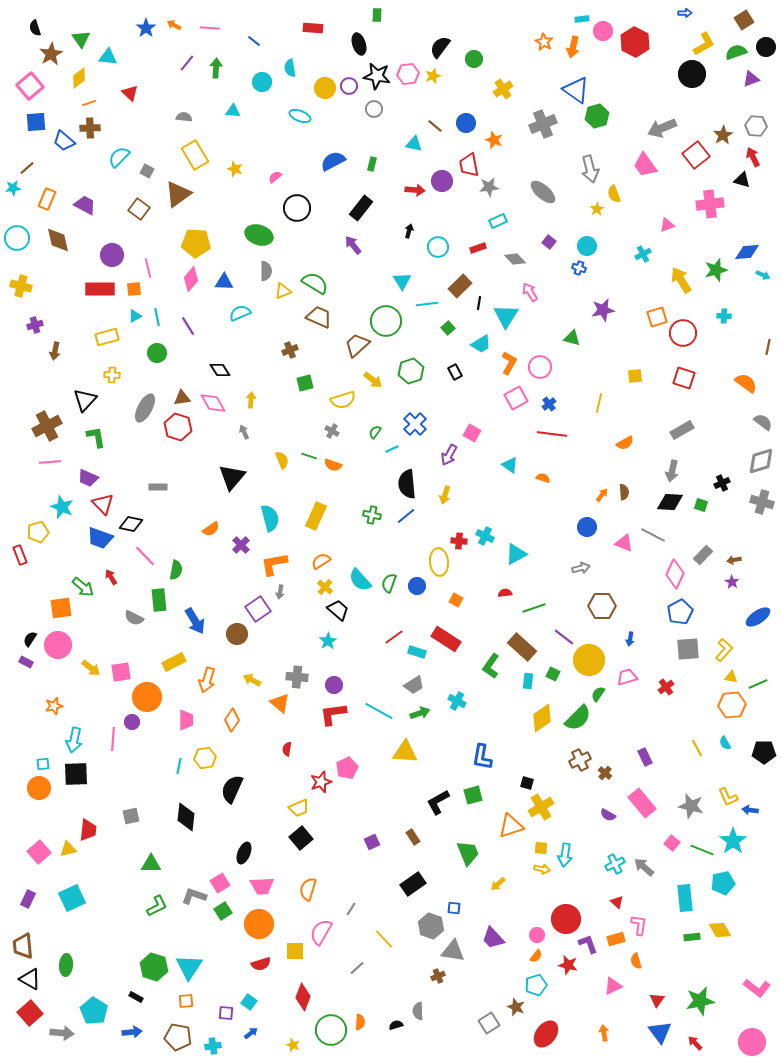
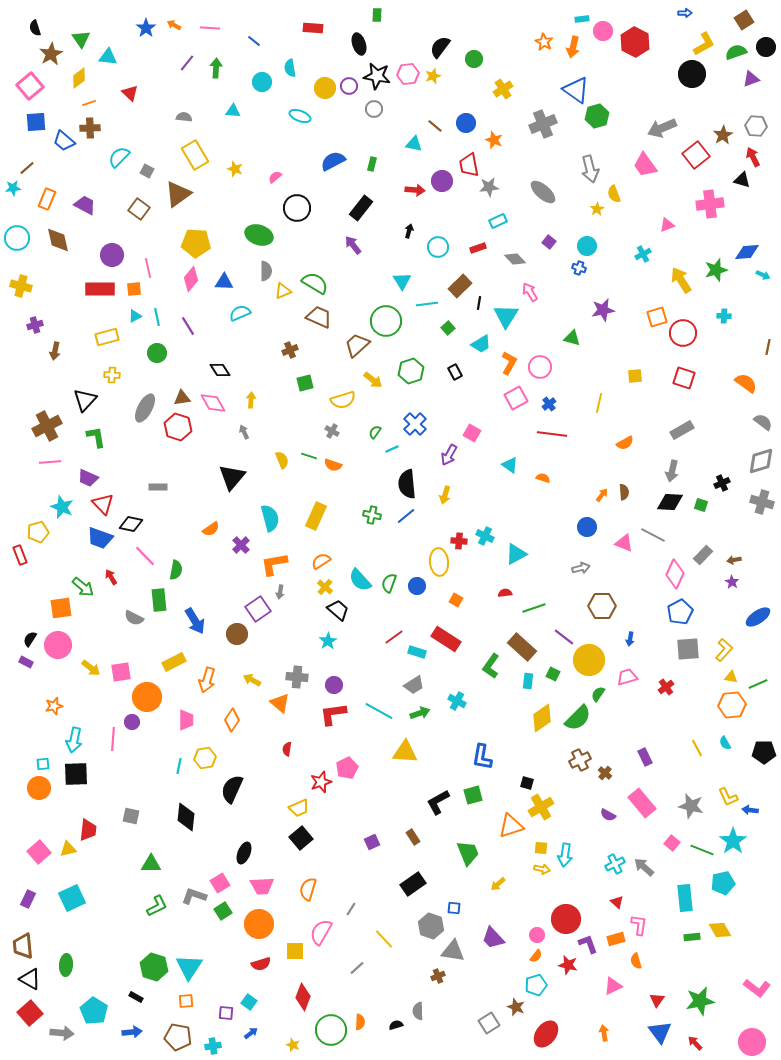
gray square at (131, 816): rotated 24 degrees clockwise
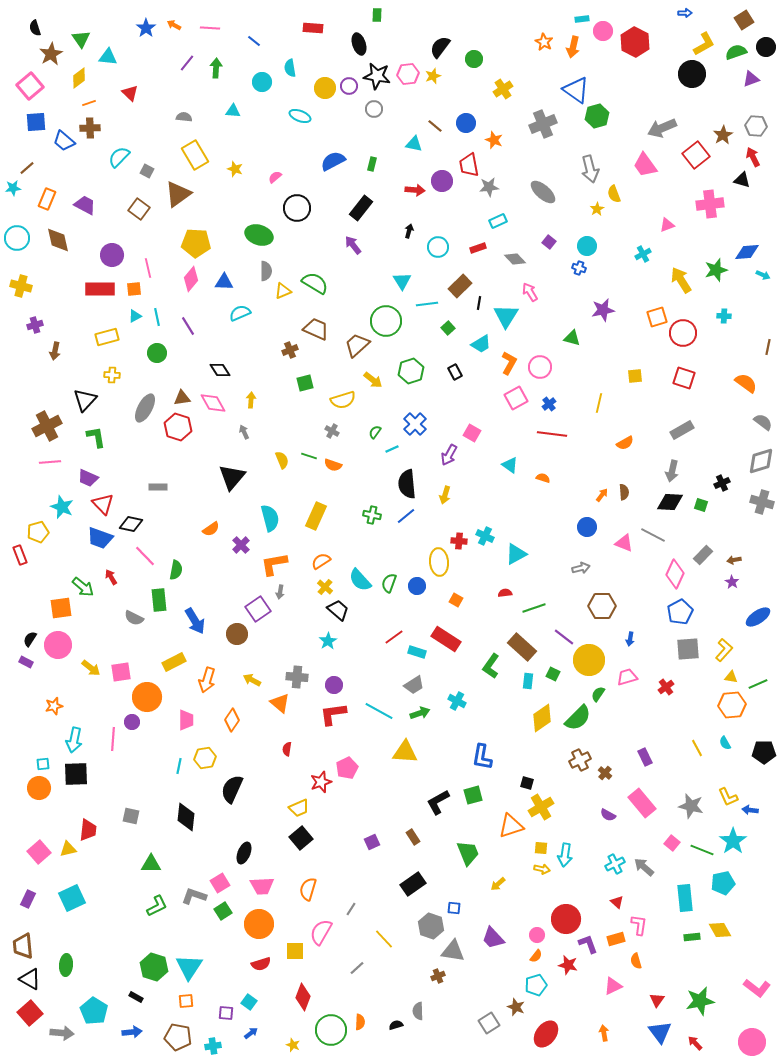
brown trapezoid at (319, 317): moved 3 px left, 12 px down
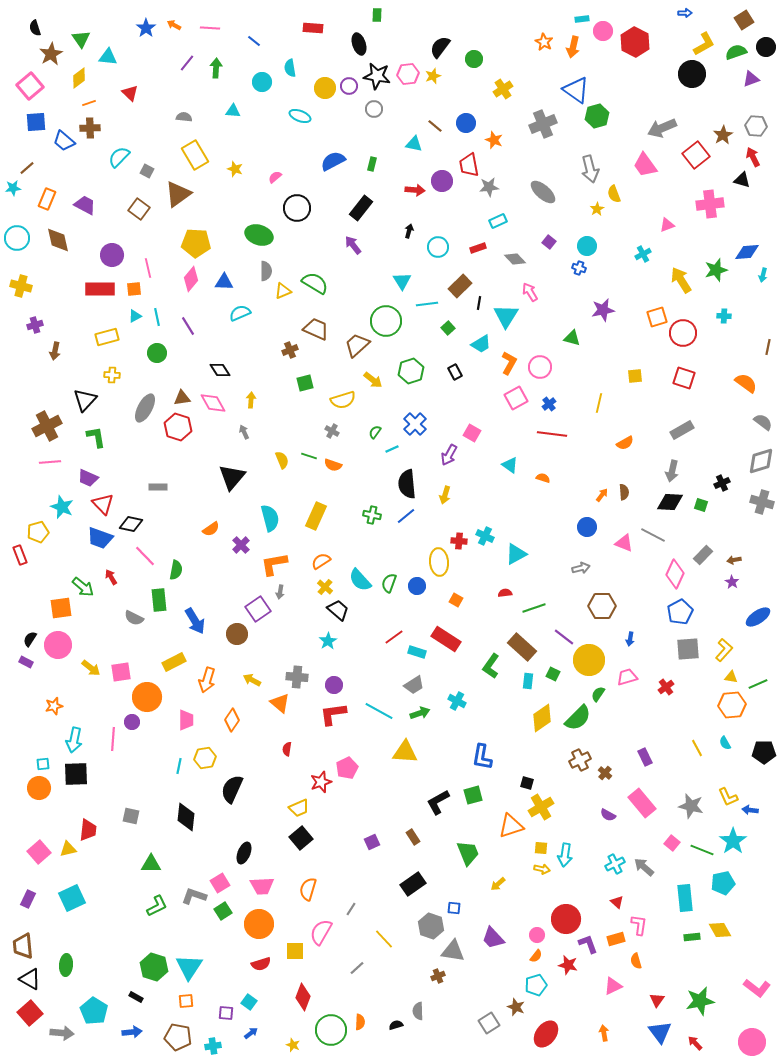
cyan arrow at (763, 275): rotated 80 degrees clockwise
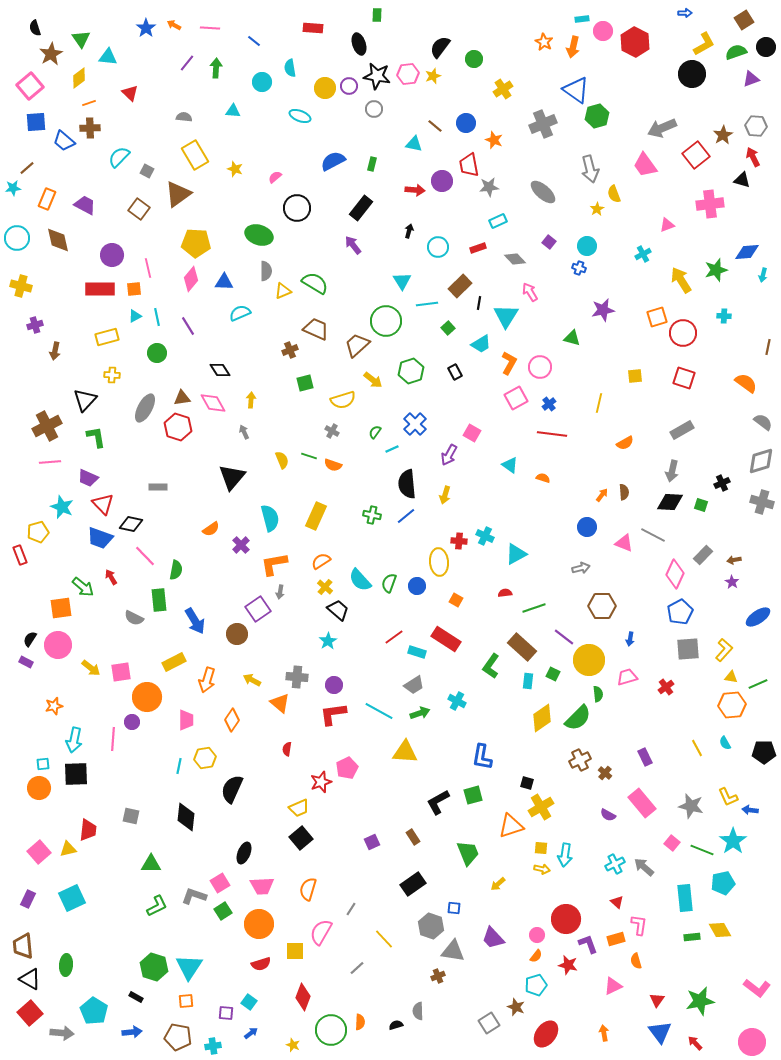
green semicircle at (598, 694): rotated 140 degrees clockwise
